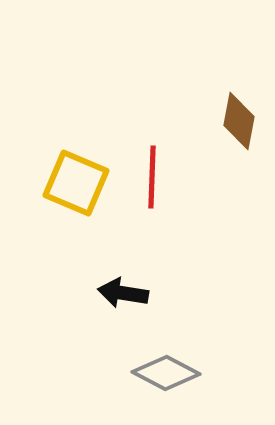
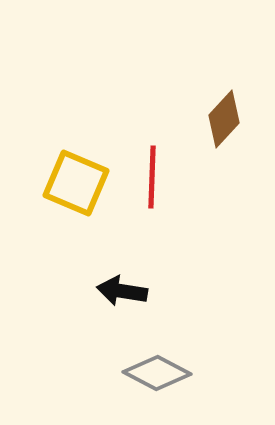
brown diamond: moved 15 px left, 2 px up; rotated 32 degrees clockwise
black arrow: moved 1 px left, 2 px up
gray diamond: moved 9 px left
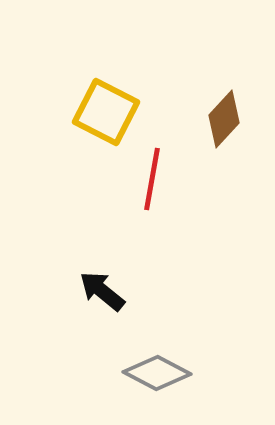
red line: moved 2 px down; rotated 8 degrees clockwise
yellow square: moved 30 px right, 71 px up; rotated 4 degrees clockwise
black arrow: moved 20 px left; rotated 30 degrees clockwise
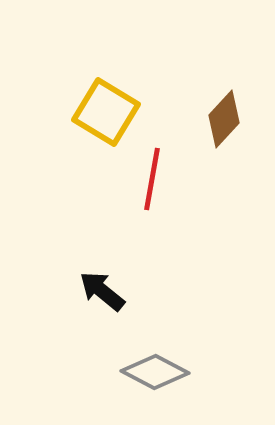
yellow square: rotated 4 degrees clockwise
gray diamond: moved 2 px left, 1 px up
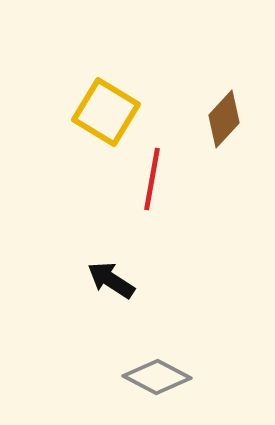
black arrow: moved 9 px right, 11 px up; rotated 6 degrees counterclockwise
gray diamond: moved 2 px right, 5 px down
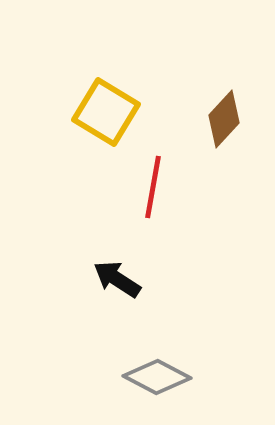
red line: moved 1 px right, 8 px down
black arrow: moved 6 px right, 1 px up
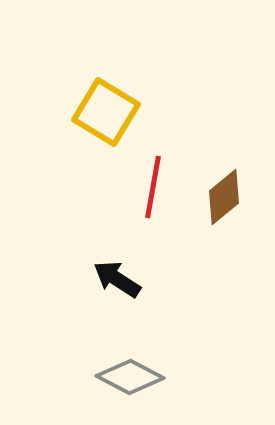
brown diamond: moved 78 px down; rotated 8 degrees clockwise
gray diamond: moved 27 px left
